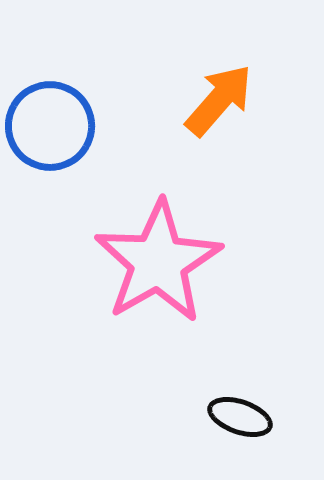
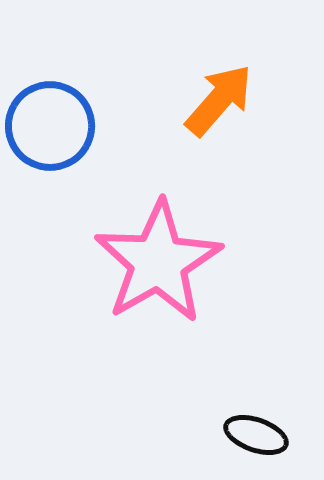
black ellipse: moved 16 px right, 18 px down
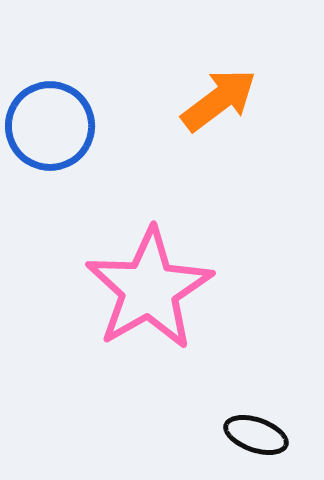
orange arrow: rotated 12 degrees clockwise
pink star: moved 9 px left, 27 px down
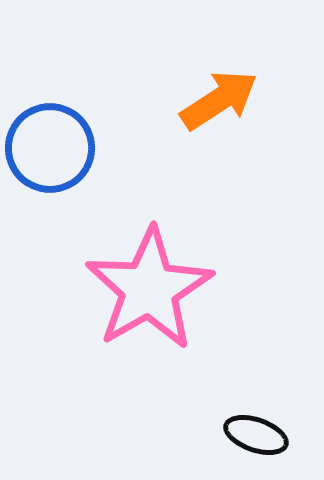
orange arrow: rotated 4 degrees clockwise
blue circle: moved 22 px down
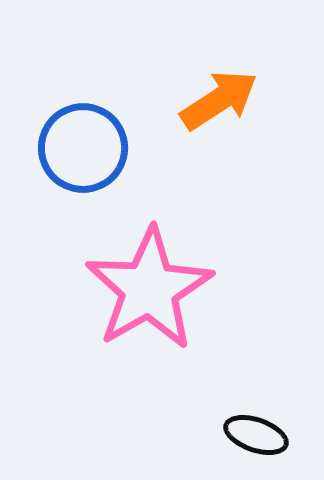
blue circle: moved 33 px right
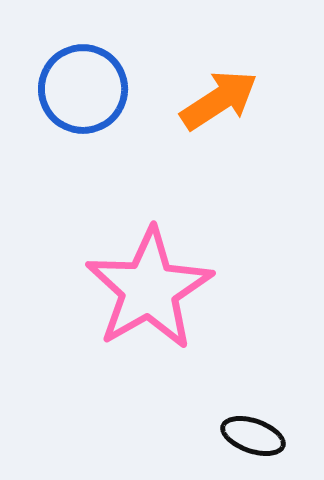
blue circle: moved 59 px up
black ellipse: moved 3 px left, 1 px down
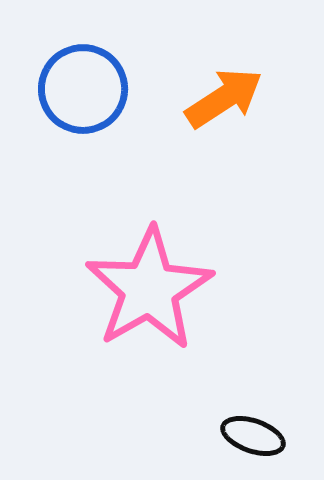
orange arrow: moved 5 px right, 2 px up
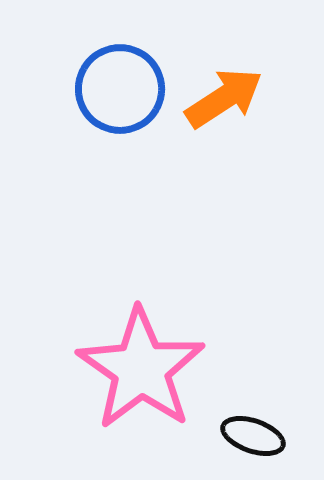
blue circle: moved 37 px right
pink star: moved 8 px left, 80 px down; rotated 7 degrees counterclockwise
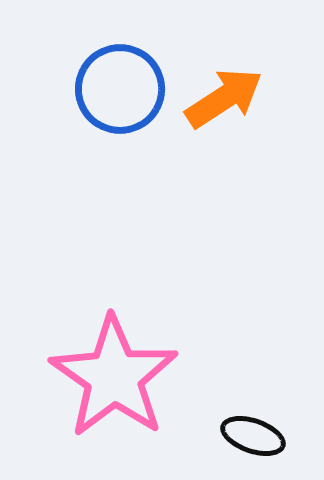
pink star: moved 27 px left, 8 px down
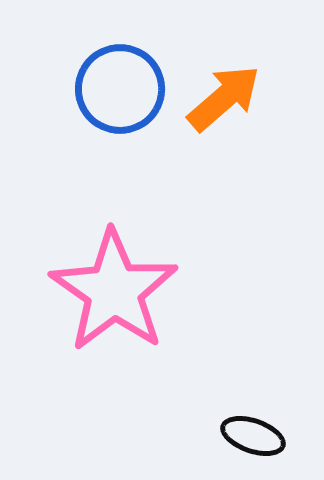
orange arrow: rotated 8 degrees counterclockwise
pink star: moved 86 px up
